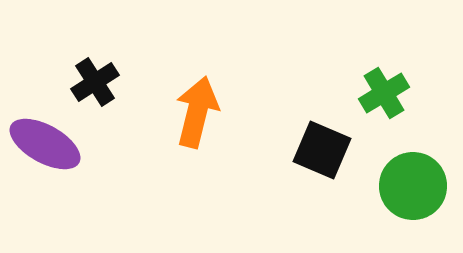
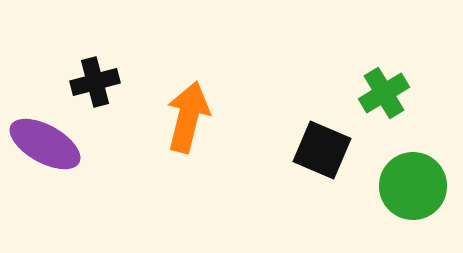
black cross: rotated 18 degrees clockwise
orange arrow: moved 9 px left, 5 px down
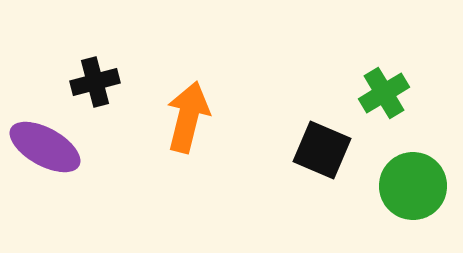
purple ellipse: moved 3 px down
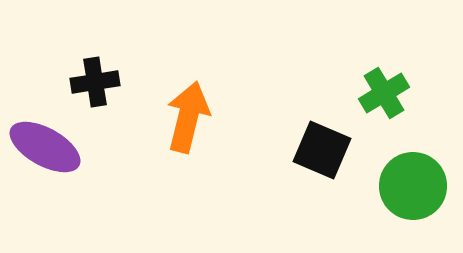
black cross: rotated 6 degrees clockwise
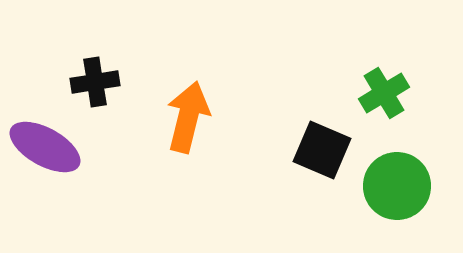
green circle: moved 16 px left
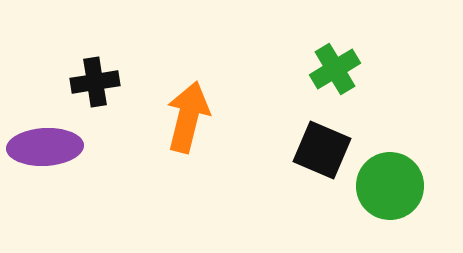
green cross: moved 49 px left, 24 px up
purple ellipse: rotated 32 degrees counterclockwise
green circle: moved 7 px left
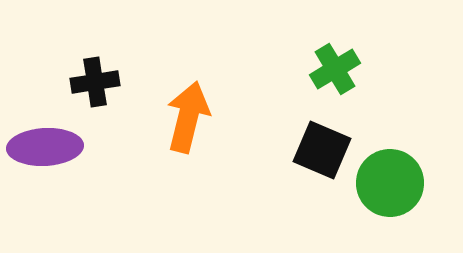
green circle: moved 3 px up
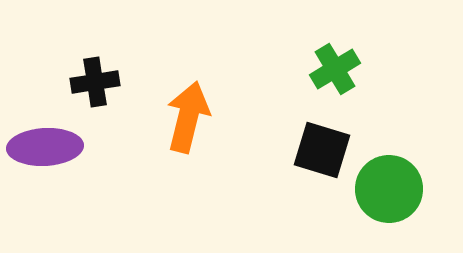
black square: rotated 6 degrees counterclockwise
green circle: moved 1 px left, 6 px down
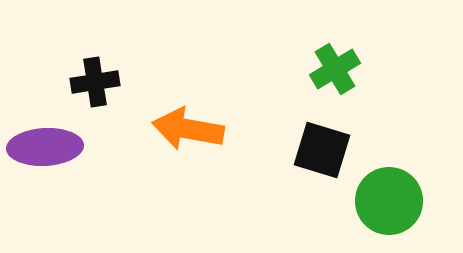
orange arrow: moved 12 px down; rotated 94 degrees counterclockwise
green circle: moved 12 px down
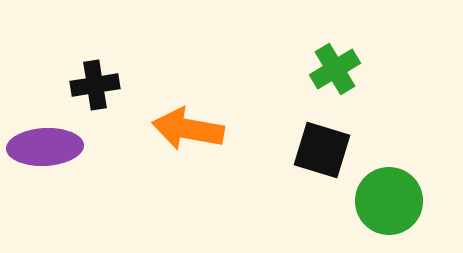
black cross: moved 3 px down
